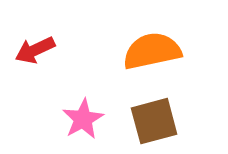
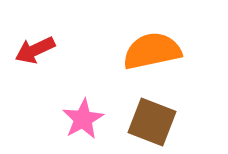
brown square: moved 2 px left, 1 px down; rotated 36 degrees clockwise
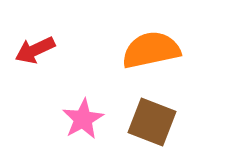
orange semicircle: moved 1 px left, 1 px up
